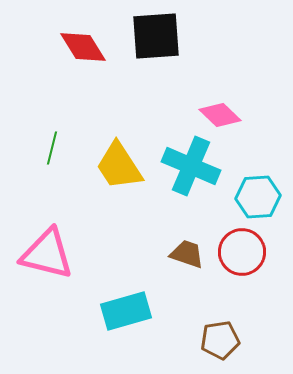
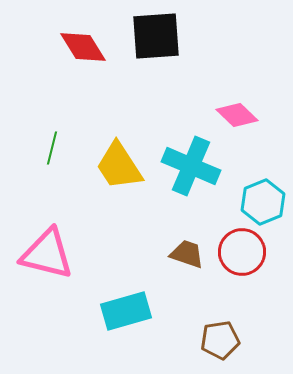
pink diamond: moved 17 px right
cyan hexagon: moved 5 px right, 5 px down; rotated 18 degrees counterclockwise
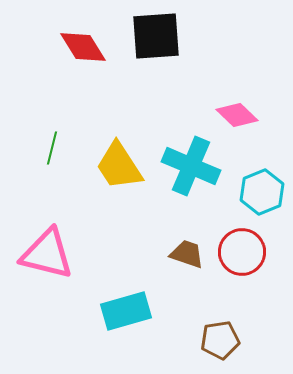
cyan hexagon: moved 1 px left, 10 px up
